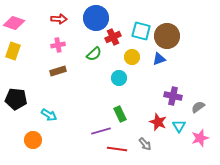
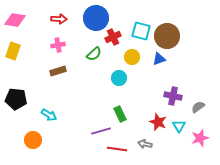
pink diamond: moved 1 px right, 3 px up; rotated 10 degrees counterclockwise
gray arrow: rotated 144 degrees clockwise
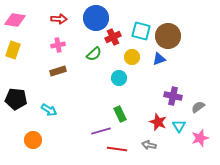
brown circle: moved 1 px right
yellow rectangle: moved 1 px up
cyan arrow: moved 5 px up
gray arrow: moved 4 px right, 1 px down
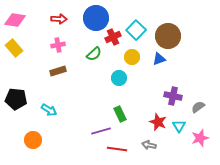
cyan square: moved 5 px left, 1 px up; rotated 30 degrees clockwise
yellow rectangle: moved 1 px right, 2 px up; rotated 60 degrees counterclockwise
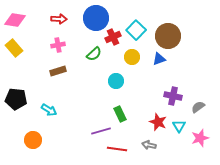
cyan circle: moved 3 px left, 3 px down
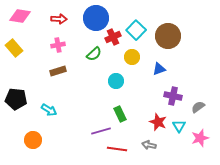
pink diamond: moved 5 px right, 4 px up
blue triangle: moved 10 px down
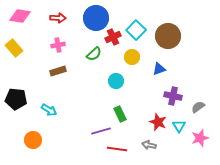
red arrow: moved 1 px left, 1 px up
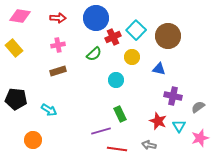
blue triangle: rotated 32 degrees clockwise
cyan circle: moved 1 px up
red star: moved 1 px up
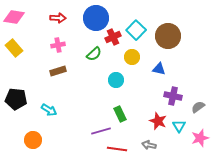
pink diamond: moved 6 px left, 1 px down
